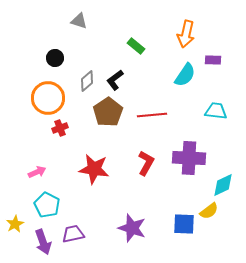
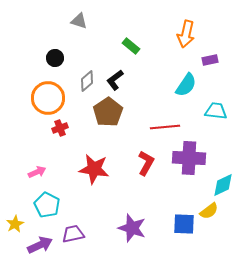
green rectangle: moved 5 px left
purple rectangle: moved 3 px left; rotated 14 degrees counterclockwise
cyan semicircle: moved 1 px right, 10 px down
red line: moved 13 px right, 12 px down
purple arrow: moved 3 px left, 3 px down; rotated 95 degrees counterclockwise
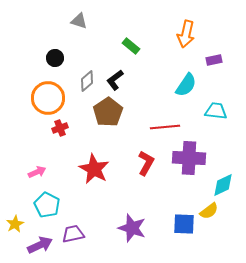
purple rectangle: moved 4 px right
red star: rotated 20 degrees clockwise
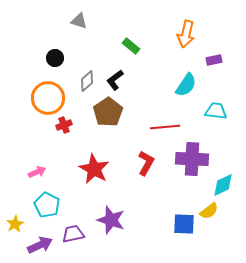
red cross: moved 4 px right, 3 px up
purple cross: moved 3 px right, 1 px down
purple star: moved 21 px left, 8 px up
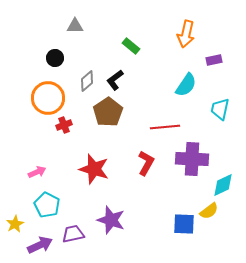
gray triangle: moved 4 px left, 5 px down; rotated 18 degrees counterclockwise
cyan trapezoid: moved 4 px right, 2 px up; rotated 85 degrees counterclockwise
red star: rotated 12 degrees counterclockwise
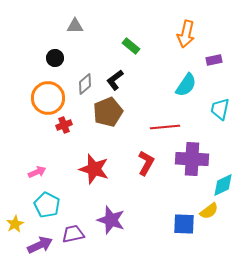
gray diamond: moved 2 px left, 3 px down
brown pentagon: rotated 12 degrees clockwise
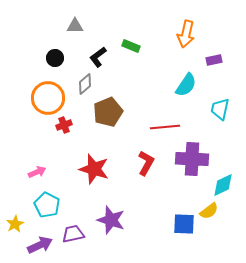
green rectangle: rotated 18 degrees counterclockwise
black L-shape: moved 17 px left, 23 px up
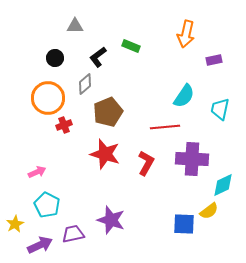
cyan semicircle: moved 2 px left, 11 px down
red star: moved 11 px right, 15 px up
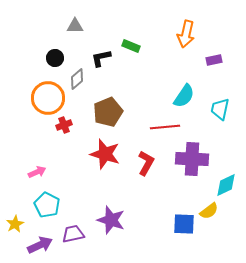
black L-shape: moved 3 px right, 1 px down; rotated 25 degrees clockwise
gray diamond: moved 8 px left, 5 px up
cyan diamond: moved 3 px right
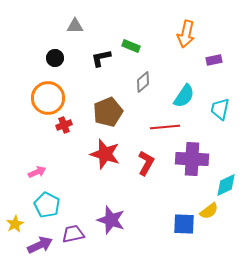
gray diamond: moved 66 px right, 3 px down
